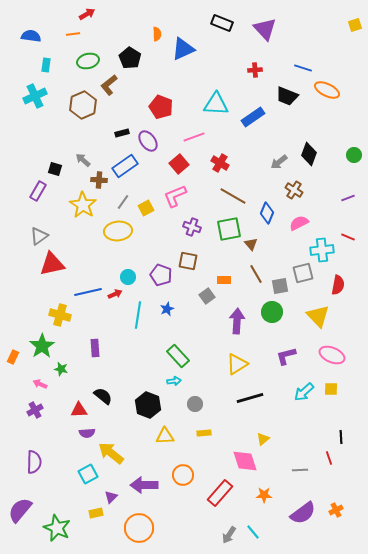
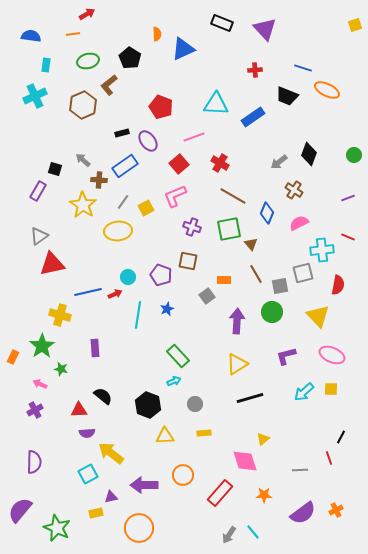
cyan arrow at (174, 381): rotated 16 degrees counterclockwise
black line at (341, 437): rotated 32 degrees clockwise
purple triangle at (111, 497): rotated 32 degrees clockwise
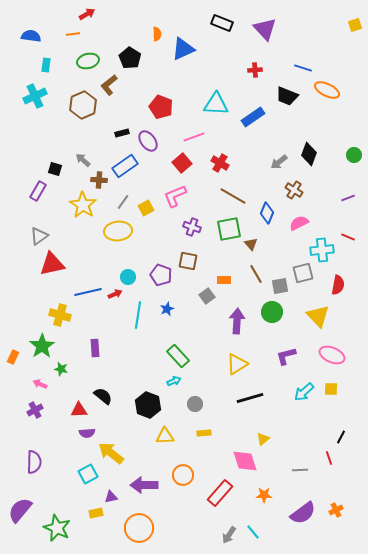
red square at (179, 164): moved 3 px right, 1 px up
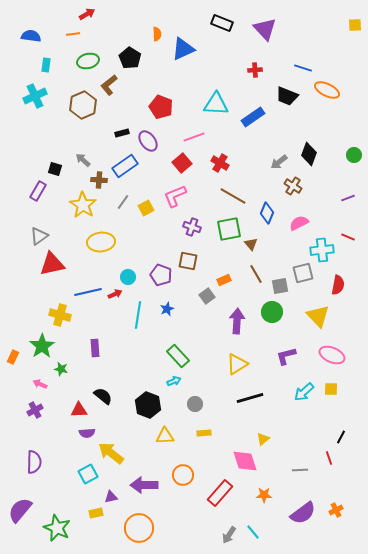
yellow square at (355, 25): rotated 16 degrees clockwise
brown cross at (294, 190): moved 1 px left, 4 px up
yellow ellipse at (118, 231): moved 17 px left, 11 px down
orange rectangle at (224, 280): rotated 24 degrees counterclockwise
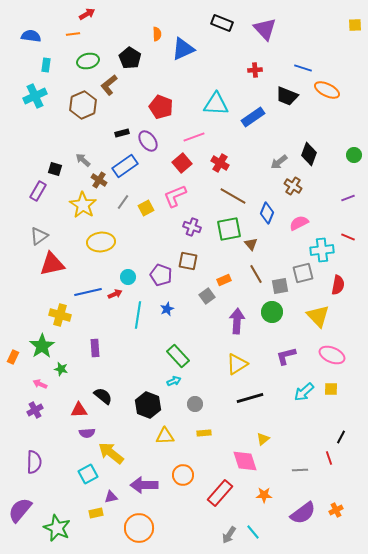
brown cross at (99, 180): rotated 28 degrees clockwise
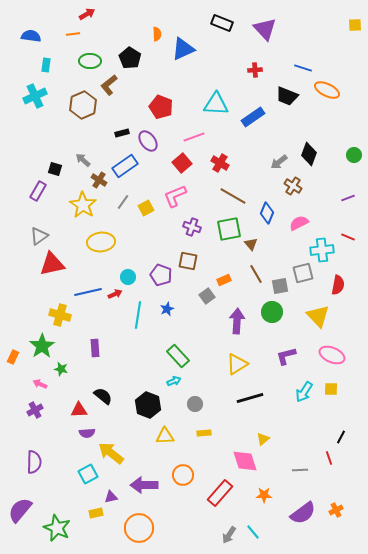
green ellipse at (88, 61): moved 2 px right; rotated 15 degrees clockwise
cyan arrow at (304, 392): rotated 15 degrees counterclockwise
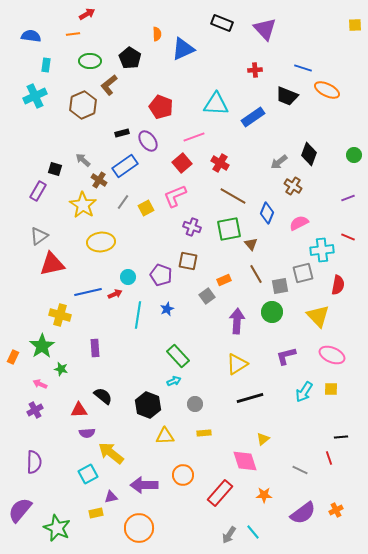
black line at (341, 437): rotated 56 degrees clockwise
gray line at (300, 470): rotated 28 degrees clockwise
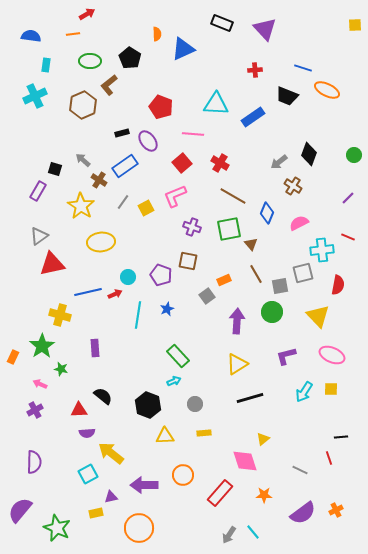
pink line at (194, 137): moved 1 px left, 3 px up; rotated 25 degrees clockwise
purple line at (348, 198): rotated 24 degrees counterclockwise
yellow star at (83, 205): moved 2 px left, 1 px down
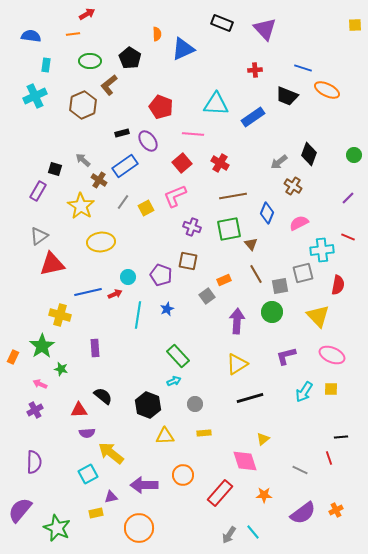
brown line at (233, 196): rotated 40 degrees counterclockwise
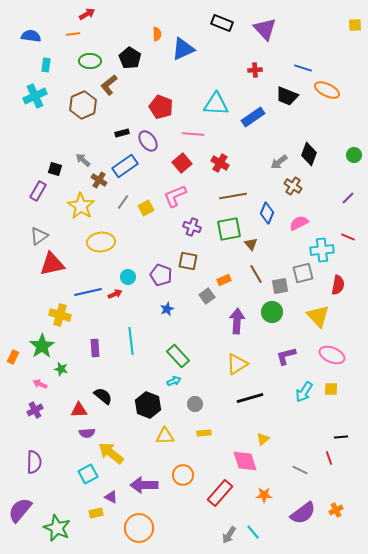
cyan line at (138, 315): moved 7 px left, 26 px down; rotated 16 degrees counterclockwise
purple triangle at (111, 497): rotated 40 degrees clockwise
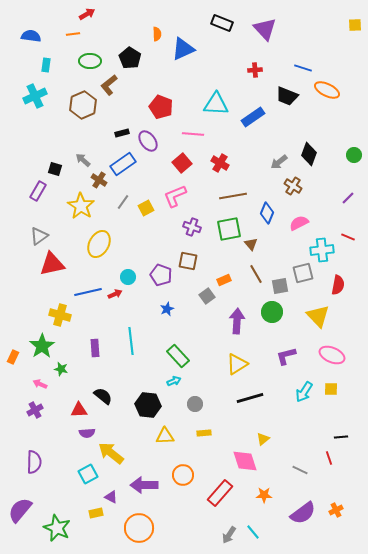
blue rectangle at (125, 166): moved 2 px left, 2 px up
yellow ellipse at (101, 242): moved 2 px left, 2 px down; rotated 56 degrees counterclockwise
black hexagon at (148, 405): rotated 15 degrees counterclockwise
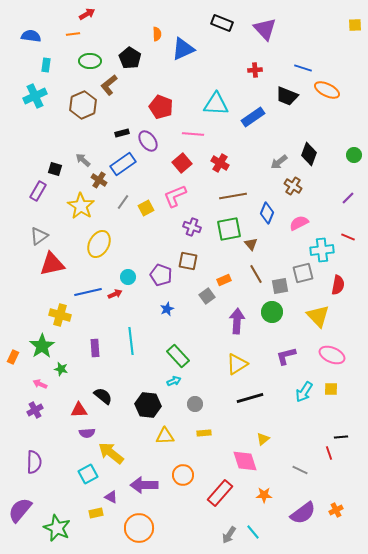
red line at (329, 458): moved 5 px up
